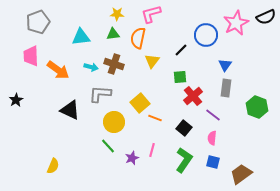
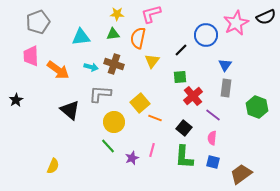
black triangle: rotated 15 degrees clockwise
green L-shape: moved 3 px up; rotated 150 degrees clockwise
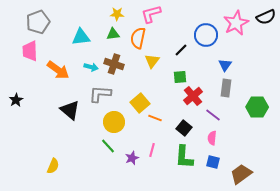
pink trapezoid: moved 1 px left, 5 px up
green hexagon: rotated 20 degrees counterclockwise
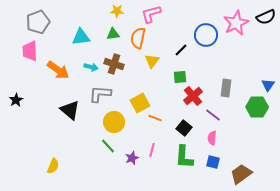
yellow star: moved 3 px up
blue triangle: moved 43 px right, 20 px down
yellow square: rotated 12 degrees clockwise
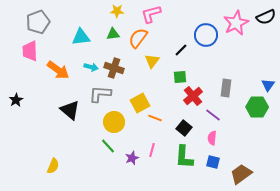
orange semicircle: rotated 25 degrees clockwise
brown cross: moved 4 px down
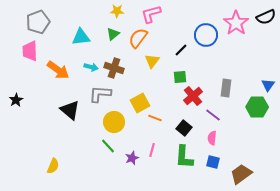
pink star: rotated 10 degrees counterclockwise
green triangle: rotated 32 degrees counterclockwise
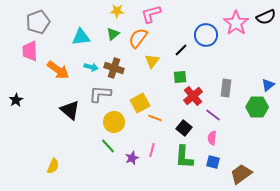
blue triangle: rotated 16 degrees clockwise
